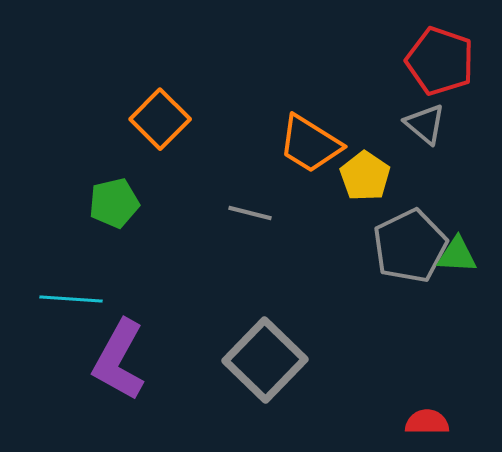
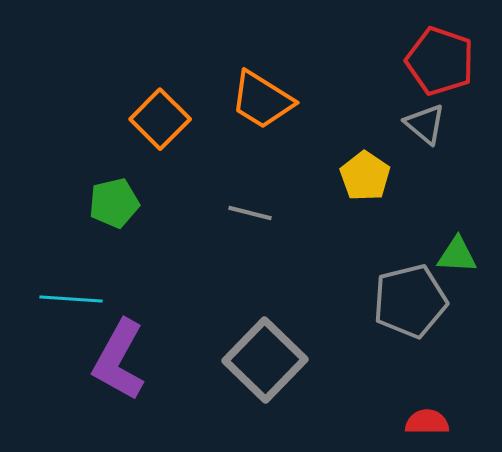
orange trapezoid: moved 48 px left, 44 px up
gray pentagon: moved 55 px down; rotated 12 degrees clockwise
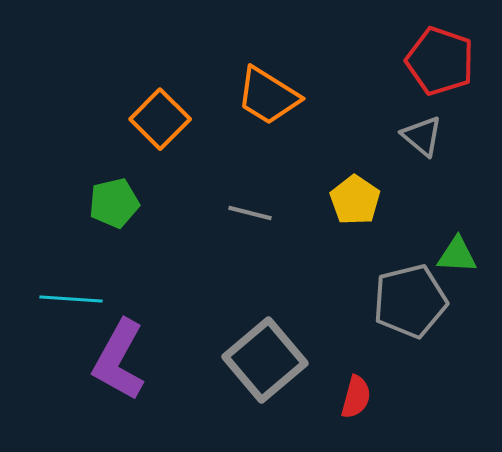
orange trapezoid: moved 6 px right, 4 px up
gray triangle: moved 3 px left, 12 px down
yellow pentagon: moved 10 px left, 24 px down
gray square: rotated 6 degrees clockwise
red semicircle: moved 71 px left, 25 px up; rotated 105 degrees clockwise
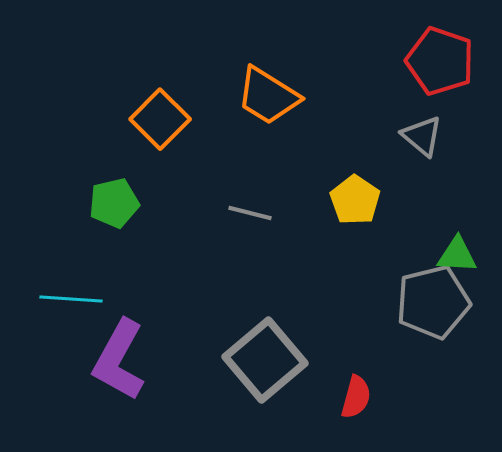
gray pentagon: moved 23 px right, 1 px down
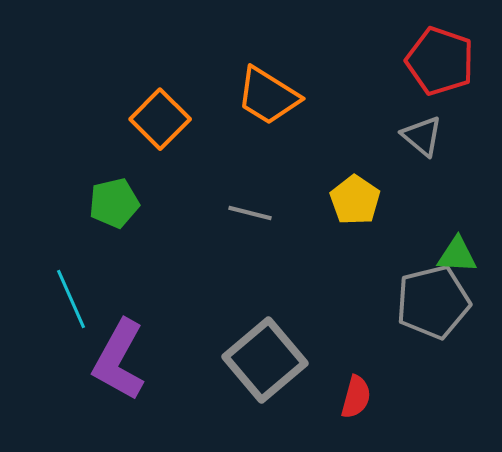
cyan line: rotated 62 degrees clockwise
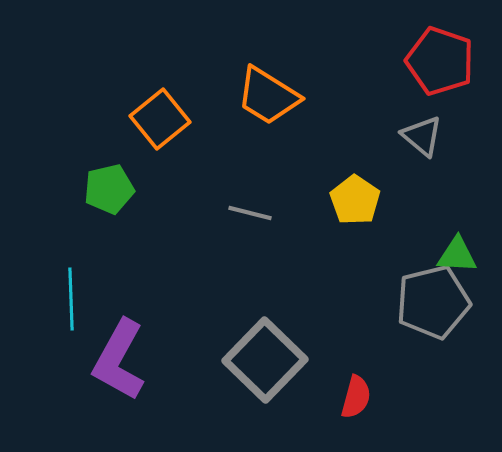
orange square: rotated 6 degrees clockwise
green pentagon: moved 5 px left, 14 px up
cyan line: rotated 22 degrees clockwise
gray square: rotated 6 degrees counterclockwise
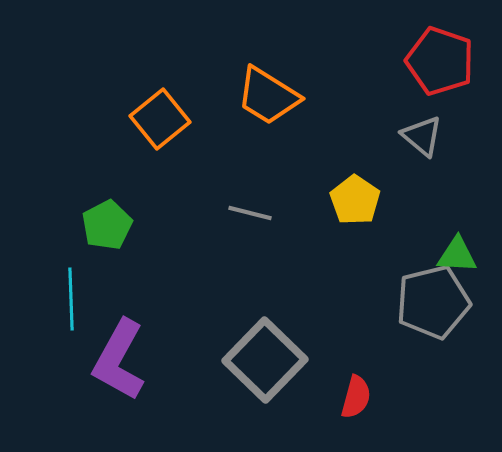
green pentagon: moved 2 px left, 36 px down; rotated 15 degrees counterclockwise
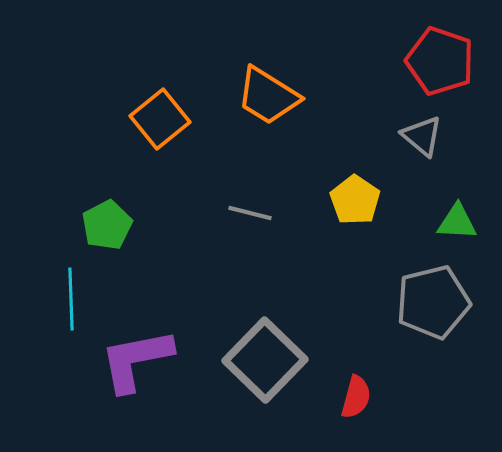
green triangle: moved 33 px up
purple L-shape: moved 17 px right; rotated 50 degrees clockwise
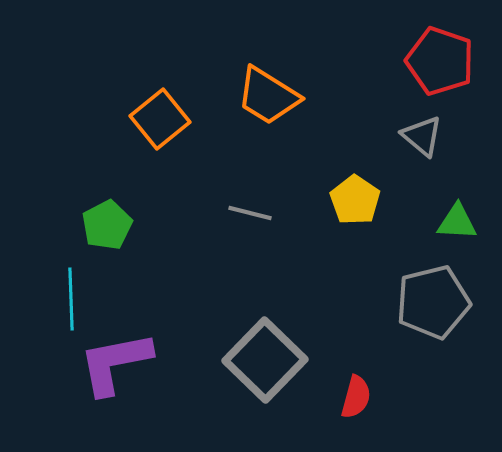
purple L-shape: moved 21 px left, 3 px down
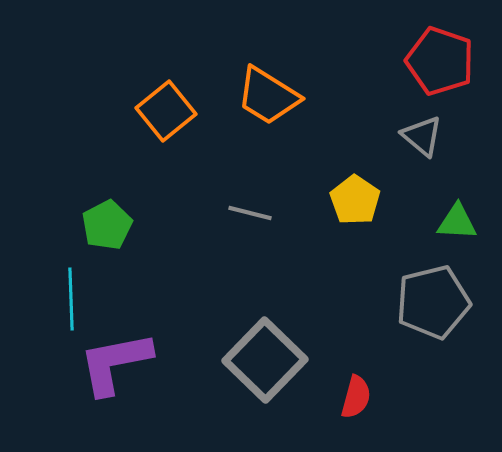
orange square: moved 6 px right, 8 px up
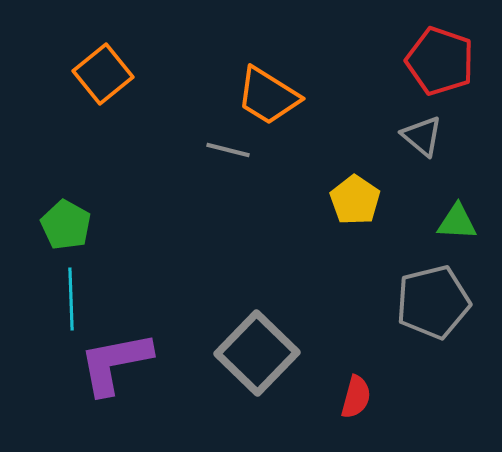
orange square: moved 63 px left, 37 px up
gray line: moved 22 px left, 63 px up
green pentagon: moved 41 px left; rotated 15 degrees counterclockwise
gray square: moved 8 px left, 7 px up
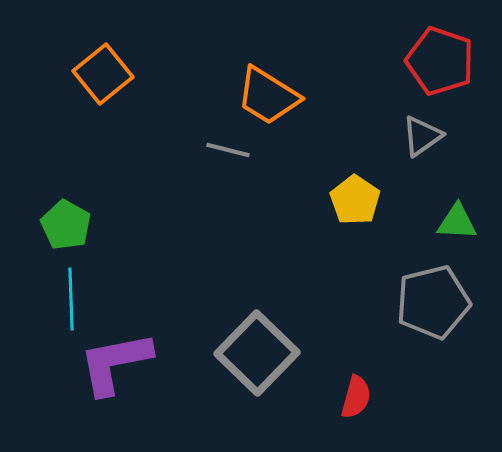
gray triangle: rotated 45 degrees clockwise
